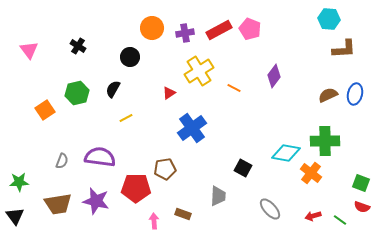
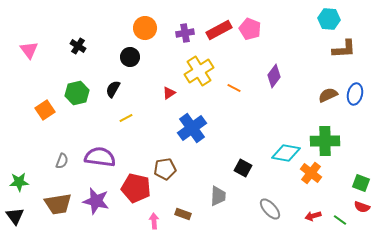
orange circle: moved 7 px left
red pentagon: rotated 12 degrees clockwise
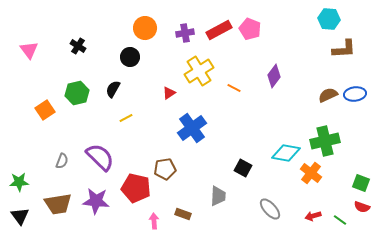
blue ellipse: rotated 70 degrees clockwise
green cross: rotated 12 degrees counterclockwise
purple semicircle: rotated 36 degrees clockwise
purple star: rotated 8 degrees counterclockwise
black triangle: moved 5 px right
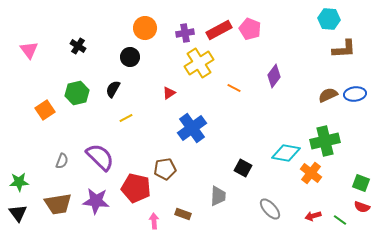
yellow cross: moved 8 px up
black triangle: moved 2 px left, 3 px up
